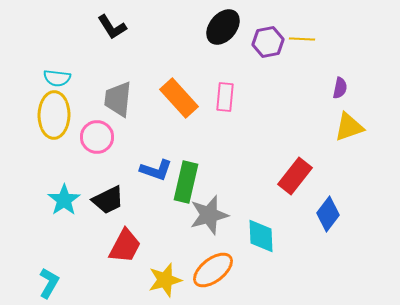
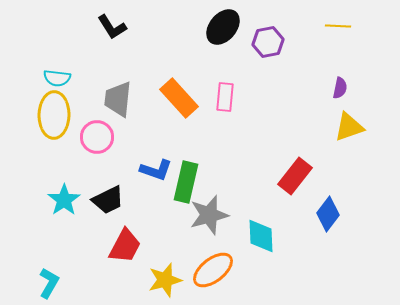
yellow line: moved 36 px right, 13 px up
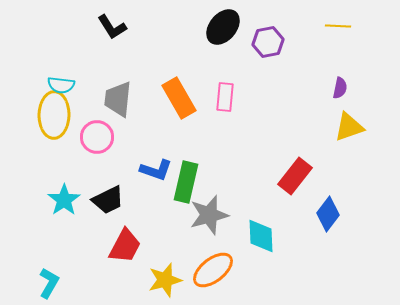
cyan semicircle: moved 4 px right, 7 px down
orange rectangle: rotated 12 degrees clockwise
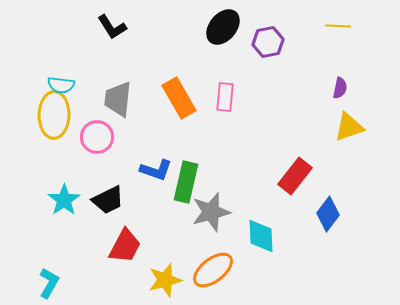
gray star: moved 2 px right, 3 px up
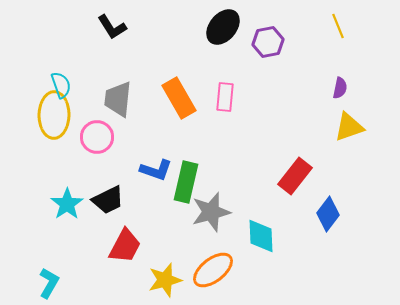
yellow line: rotated 65 degrees clockwise
cyan semicircle: rotated 116 degrees counterclockwise
cyan star: moved 3 px right, 4 px down
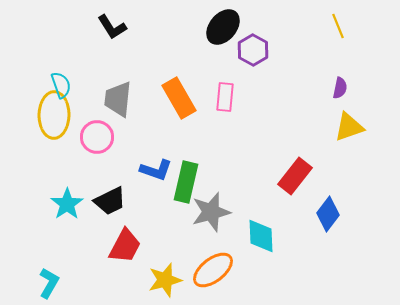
purple hexagon: moved 15 px left, 8 px down; rotated 20 degrees counterclockwise
black trapezoid: moved 2 px right, 1 px down
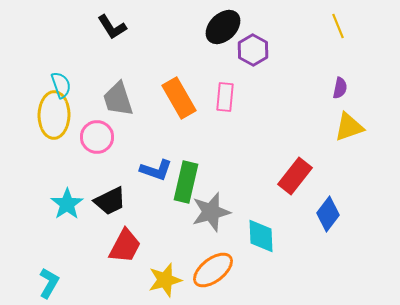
black ellipse: rotated 6 degrees clockwise
gray trapezoid: rotated 24 degrees counterclockwise
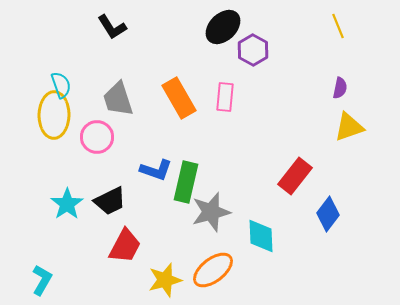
cyan L-shape: moved 7 px left, 3 px up
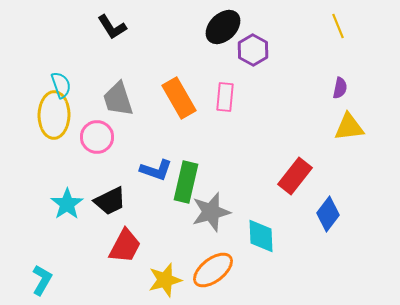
yellow triangle: rotated 12 degrees clockwise
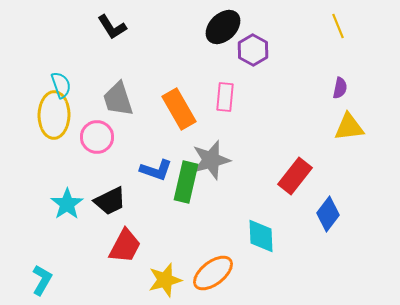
orange rectangle: moved 11 px down
gray star: moved 52 px up
orange ellipse: moved 3 px down
